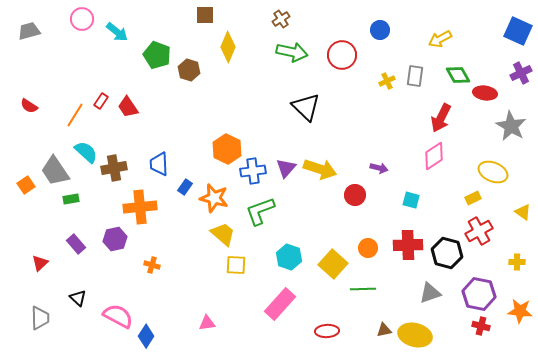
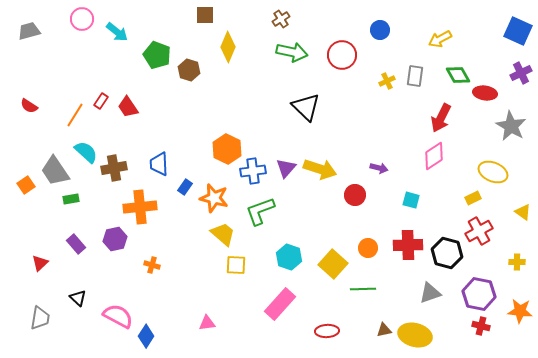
gray trapezoid at (40, 318): rotated 10 degrees clockwise
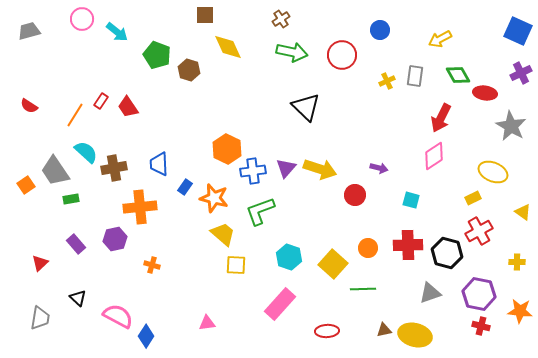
yellow diamond at (228, 47): rotated 48 degrees counterclockwise
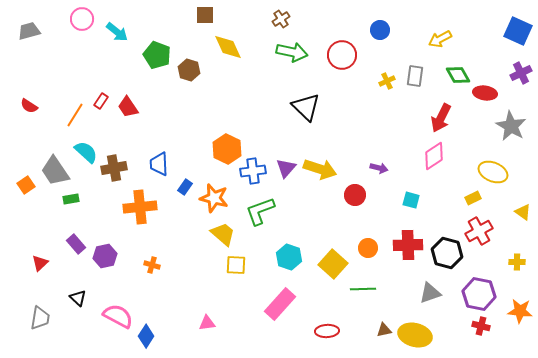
purple hexagon at (115, 239): moved 10 px left, 17 px down
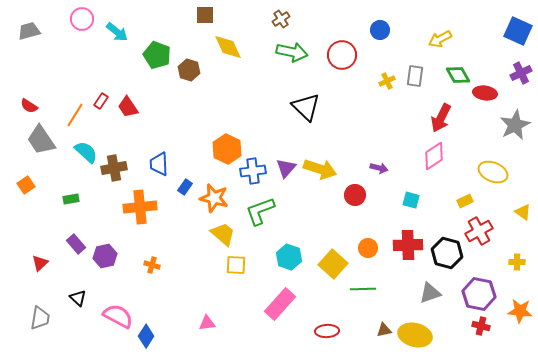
gray star at (511, 126): moved 4 px right, 1 px up; rotated 16 degrees clockwise
gray trapezoid at (55, 171): moved 14 px left, 31 px up
yellow rectangle at (473, 198): moved 8 px left, 3 px down
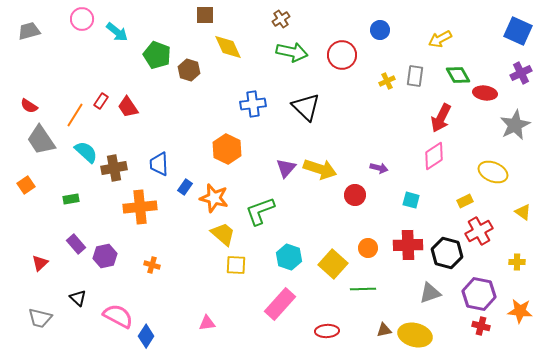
blue cross at (253, 171): moved 67 px up
gray trapezoid at (40, 318): rotated 95 degrees clockwise
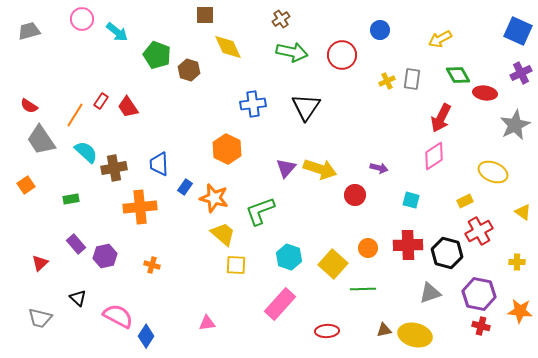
gray rectangle at (415, 76): moved 3 px left, 3 px down
black triangle at (306, 107): rotated 20 degrees clockwise
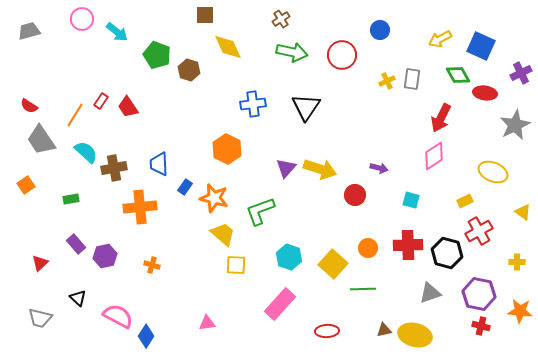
blue square at (518, 31): moved 37 px left, 15 px down
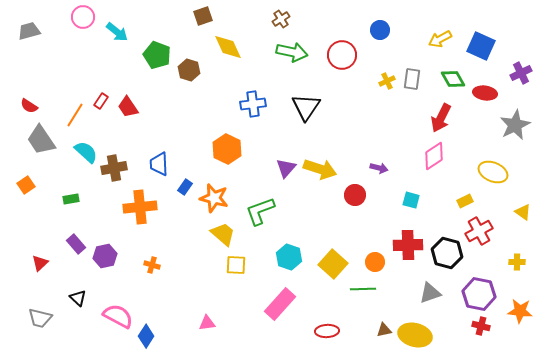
brown square at (205, 15): moved 2 px left, 1 px down; rotated 18 degrees counterclockwise
pink circle at (82, 19): moved 1 px right, 2 px up
green diamond at (458, 75): moved 5 px left, 4 px down
orange circle at (368, 248): moved 7 px right, 14 px down
